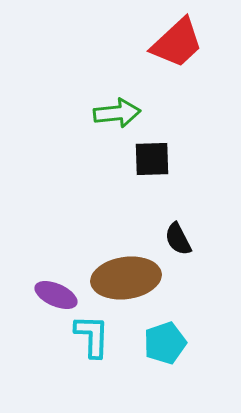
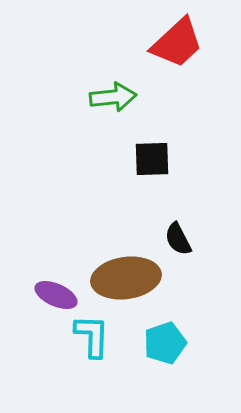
green arrow: moved 4 px left, 16 px up
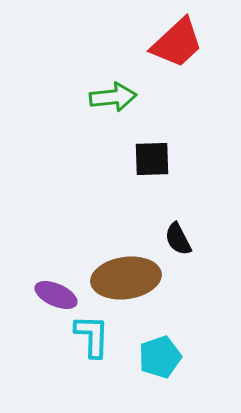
cyan pentagon: moved 5 px left, 14 px down
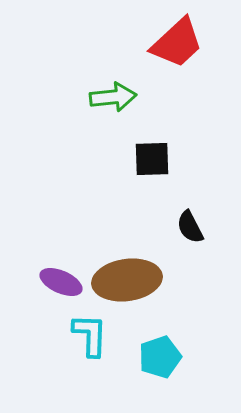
black semicircle: moved 12 px right, 12 px up
brown ellipse: moved 1 px right, 2 px down
purple ellipse: moved 5 px right, 13 px up
cyan L-shape: moved 2 px left, 1 px up
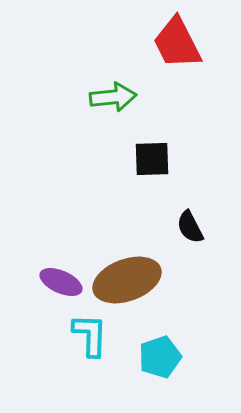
red trapezoid: rotated 106 degrees clockwise
brown ellipse: rotated 12 degrees counterclockwise
